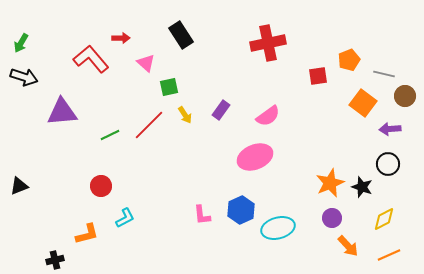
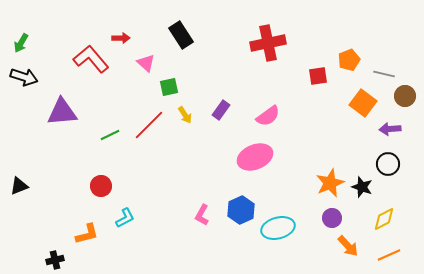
pink L-shape: rotated 35 degrees clockwise
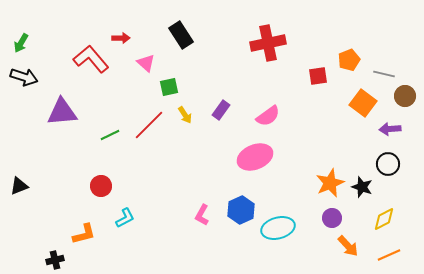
orange L-shape: moved 3 px left
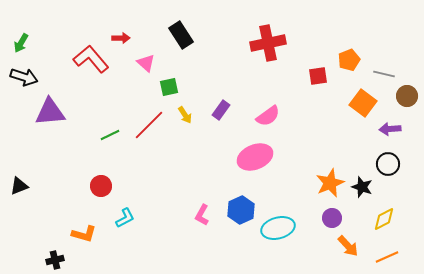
brown circle: moved 2 px right
purple triangle: moved 12 px left
orange L-shape: rotated 30 degrees clockwise
orange line: moved 2 px left, 2 px down
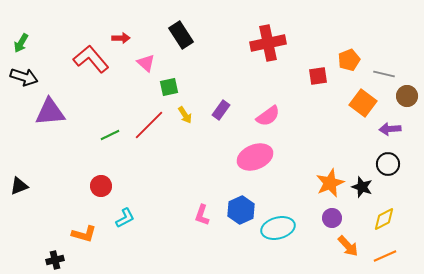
pink L-shape: rotated 10 degrees counterclockwise
orange line: moved 2 px left, 1 px up
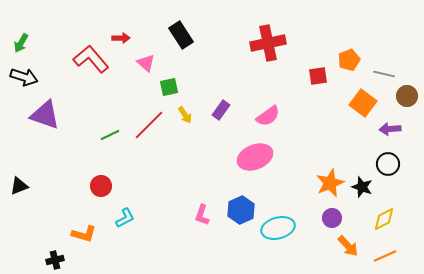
purple triangle: moved 5 px left, 3 px down; rotated 24 degrees clockwise
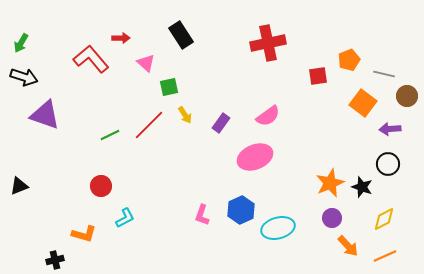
purple rectangle: moved 13 px down
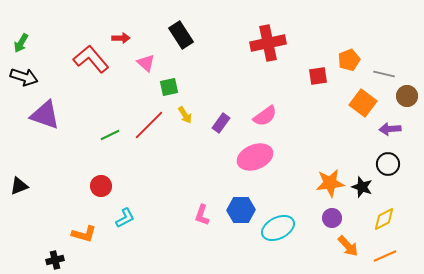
pink semicircle: moved 3 px left
orange star: rotated 16 degrees clockwise
blue hexagon: rotated 24 degrees clockwise
cyan ellipse: rotated 12 degrees counterclockwise
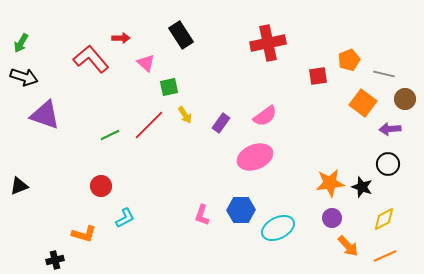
brown circle: moved 2 px left, 3 px down
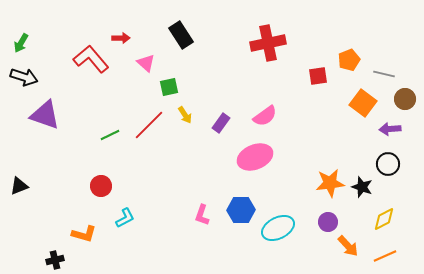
purple circle: moved 4 px left, 4 px down
